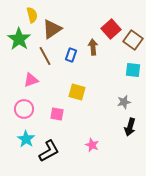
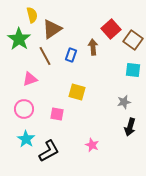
pink triangle: moved 1 px left, 1 px up
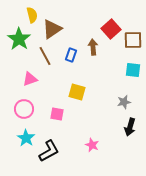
brown square: rotated 36 degrees counterclockwise
cyan star: moved 1 px up
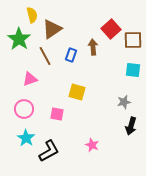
black arrow: moved 1 px right, 1 px up
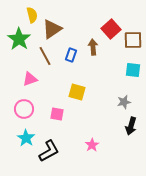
pink star: rotated 16 degrees clockwise
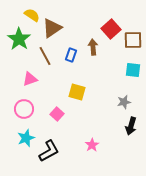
yellow semicircle: rotated 42 degrees counterclockwise
brown triangle: moved 1 px up
pink square: rotated 32 degrees clockwise
cyan star: rotated 18 degrees clockwise
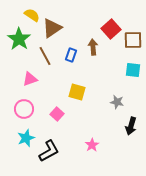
gray star: moved 7 px left; rotated 24 degrees clockwise
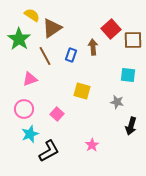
cyan square: moved 5 px left, 5 px down
yellow square: moved 5 px right, 1 px up
cyan star: moved 4 px right, 4 px up
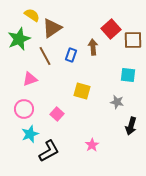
green star: rotated 15 degrees clockwise
